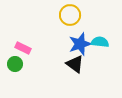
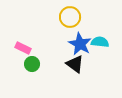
yellow circle: moved 2 px down
blue star: rotated 25 degrees counterclockwise
green circle: moved 17 px right
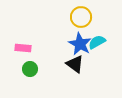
yellow circle: moved 11 px right
cyan semicircle: moved 3 px left; rotated 36 degrees counterclockwise
pink rectangle: rotated 21 degrees counterclockwise
green circle: moved 2 px left, 5 px down
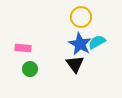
black triangle: rotated 18 degrees clockwise
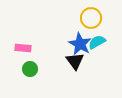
yellow circle: moved 10 px right, 1 px down
black triangle: moved 3 px up
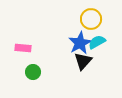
yellow circle: moved 1 px down
blue star: moved 1 px up; rotated 15 degrees clockwise
black triangle: moved 8 px right; rotated 18 degrees clockwise
green circle: moved 3 px right, 3 px down
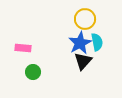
yellow circle: moved 6 px left
cyan semicircle: rotated 108 degrees clockwise
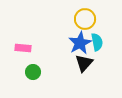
black triangle: moved 1 px right, 2 px down
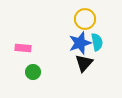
blue star: rotated 10 degrees clockwise
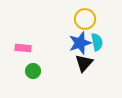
green circle: moved 1 px up
